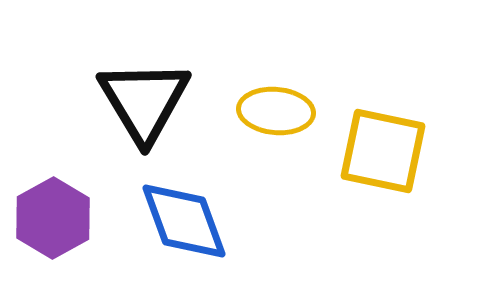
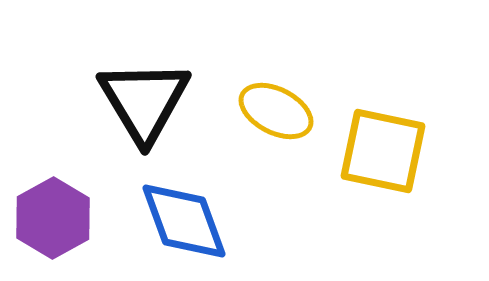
yellow ellipse: rotated 22 degrees clockwise
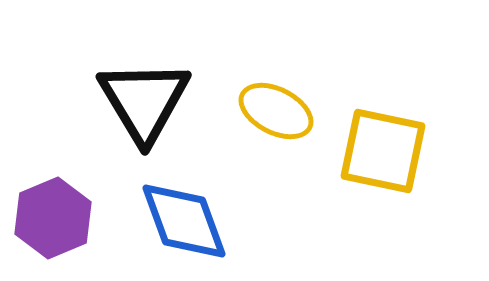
purple hexagon: rotated 6 degrees clockwise
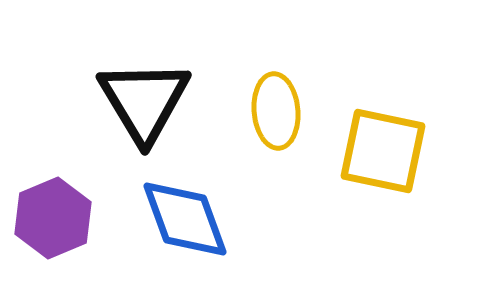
yellow ellipse: rotated 58 degrees clockwise
blue diamond: moved 1 px right, 2 px up
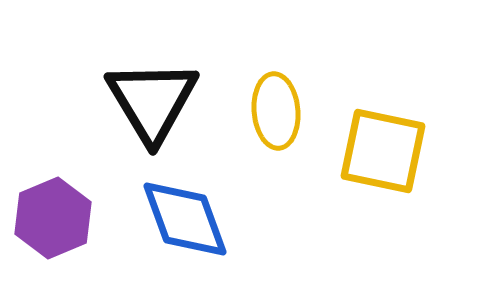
black triangle: moved 8 px right
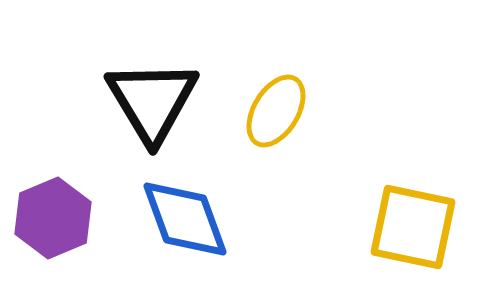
yellow ellipse: rotated 36 degrees clockwise
yellow square: moved 30 px right, 76 px down
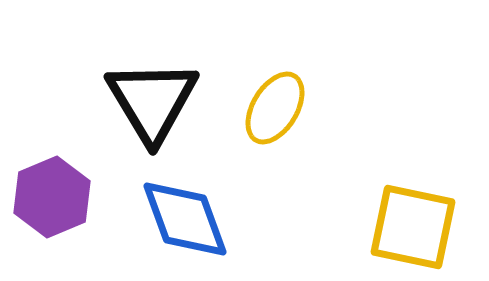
yellow ellipse: moved 1 px left, 3 px up
purple hexagon: moved 1 px left, 21 px up
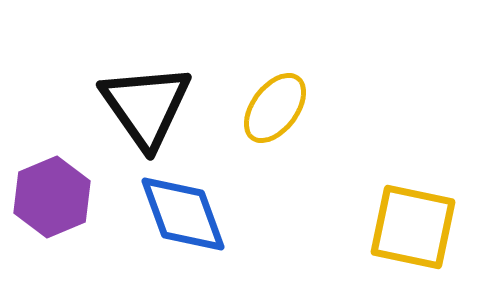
black triangle: moved 6 px left, 5 px down; rotated 4 degrees counterclockwise
yellow ellipse: rotated 6 degrees clockwise
blue diamond: moved 2 px left, 5 px up
